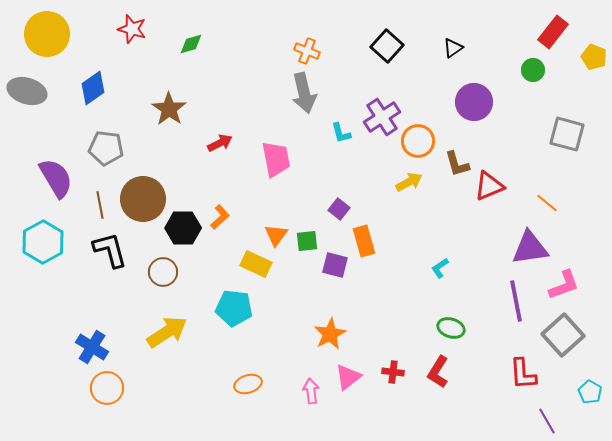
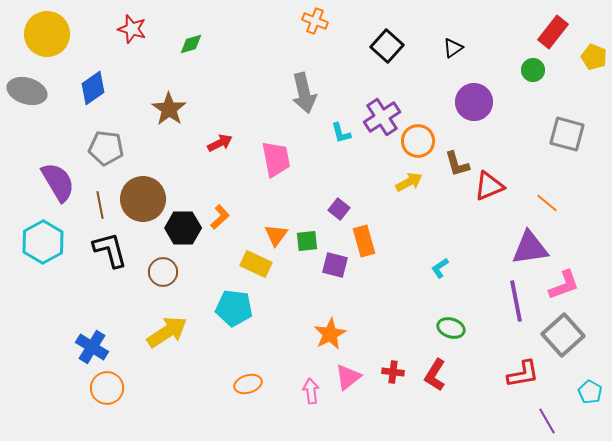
orange cross at (307, 51): moved 8 px right, 30 px up
purple semicircle at (56, 178): moved 2 px right, 4 px down
red L-shape at (438, 372): moved 3 px left, 3 px down
red L-shape at (523, 374): rotated 96 degrees counterclockwise
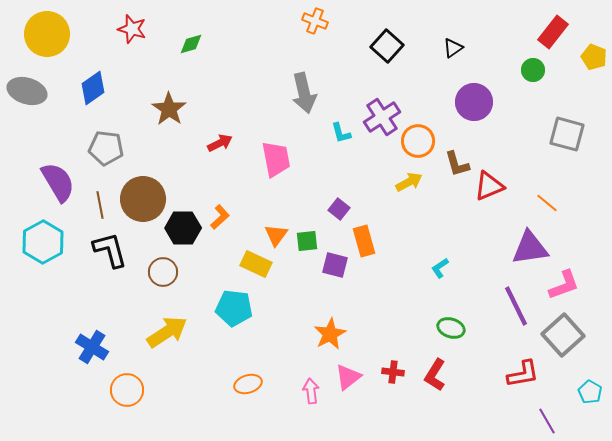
purple line at (516, 301): moved 5 px down; rotated 15 degrees counterclockwise
orange circle at (107, 388): moved 20 px right, 2 px down
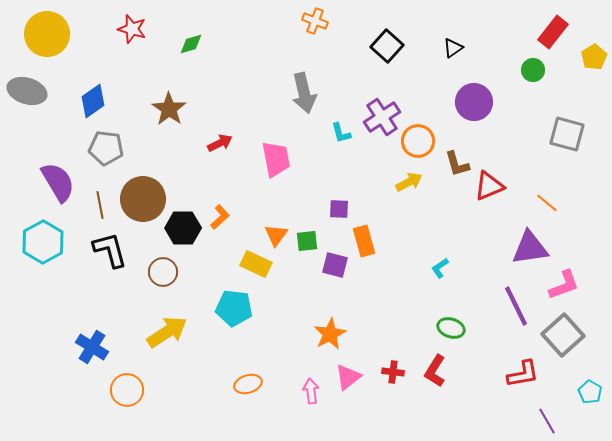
yellow pentagon at (594, 57): rotated 20 degrees clockwise
blue diamond at (93, 88): moved 13 px down
purple square at (339, 209): rotated 35 degrees counterclockwise
red L-shape at (435, 375): moved 4 px up
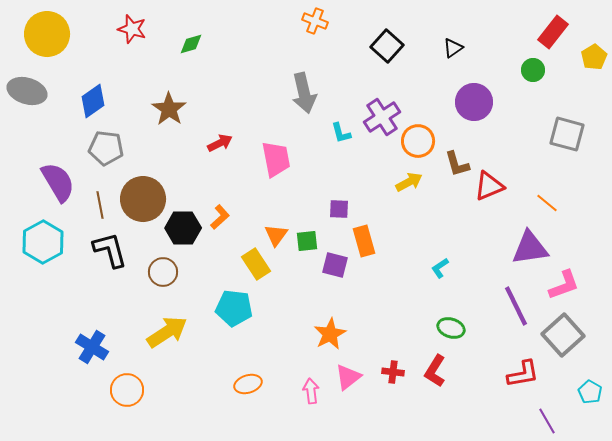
yellow rectangle at (256, 264): rotated 32 degrees clockwise
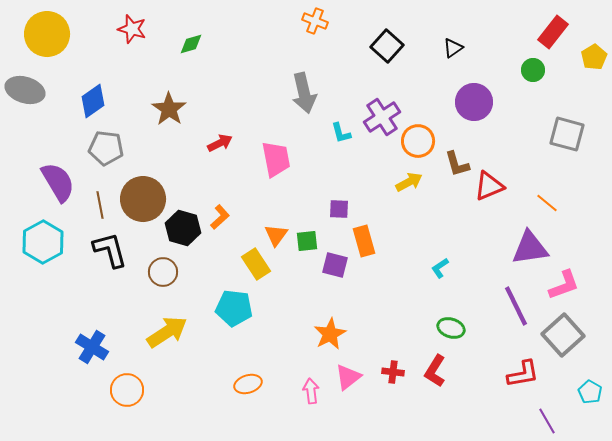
gray ellipse at (27, 91): moved 2 px left, 1 px up
black hexagon at (183, 228): rotated 16 degrees clockwise
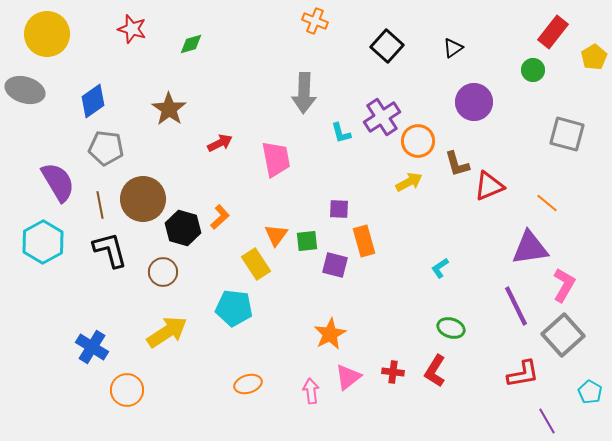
gray arrow at (304, 93): rotated 15 degrees clockwise
pink L-shape at (564, 285): rotated 40 degrees counterclockwise
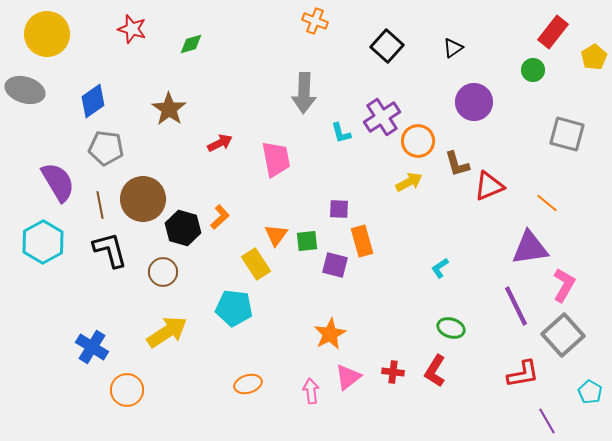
orange rectangle at (364, 241): moved 2 px left
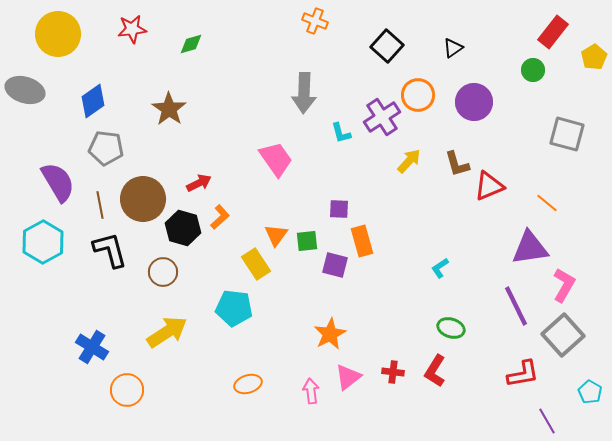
red star at (132, 29): rotated 24 degrees counterclockwise
yellow circle at (47, 34): moved 11 px right
orange circle at (418, 141): moved 46 px up
red arrow at (220, 143): moved 21 px left, 40 px down
pink trapezoid at (276, 159): rotated 24 degrees counterclockwise
yellow arrow at (409, 182): moved 21 px up; rotated 20 degrees counterclockwise
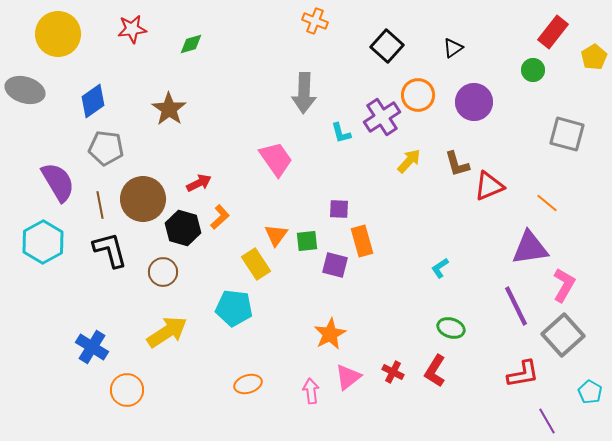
red cross at (393, 372): rotated 20 degrees clockwise
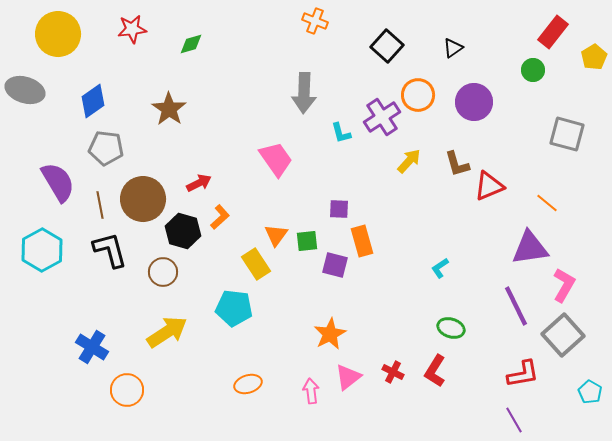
black hexagon at (183, 228): moved 3 px down
cyan hexagon at (43, 242): moved 1 px left, 8 px down
purple line at (547, 421): moved 33 px left, 1 px up
